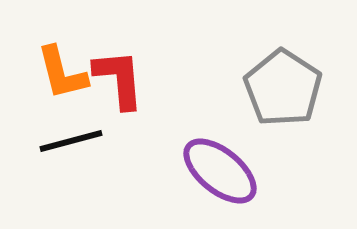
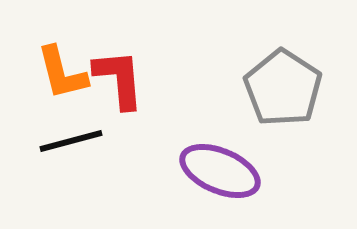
purple ellipse: rotated 16 degrees counterclockwise
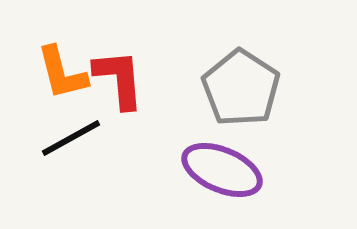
gray pentagon: moved 42 px left
black line: moved 3 px up; rotated 14 degrees counterclockwise
purple ellipse: moved 2 px right, 1 px up
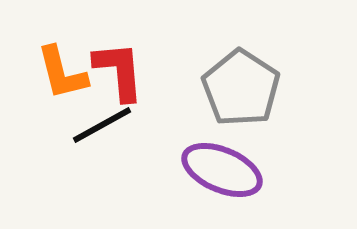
red L-shape: moved 8 px up
black line: moved 31 px right, 13 px up
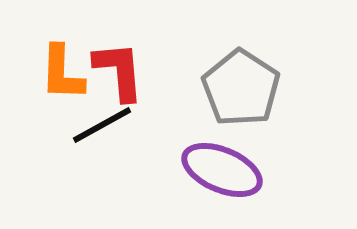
orange L-shape: rotated 16 degrees clockwise
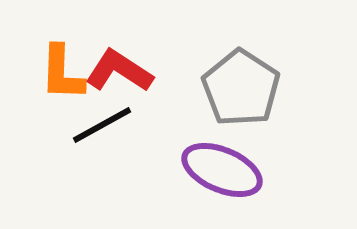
red L-shape: rotated 52 degrees counterclockwise
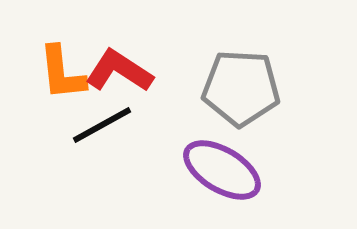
orange L-shape: rotated 8 degrees counterclockwise
gray pentagon: rotated 30 degrees counterclockwise
purple ellipse: rotated 8 degrees clockwise
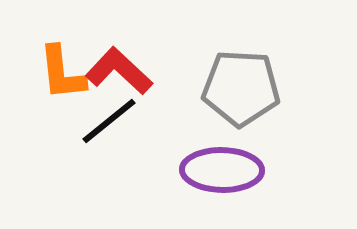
red L-shape: rotated 10 degrees clockwise
black line: moved 7 px right, 4 px up; rotated 10 degrees counterclockwise
purple ellipse: rotated 30 degrees counterclockwise
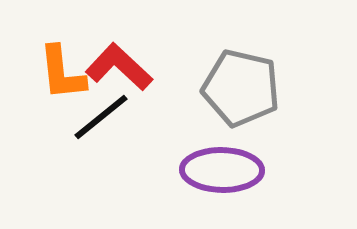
red L-shape: moved 4 px up
gray pentagon: rotated 10 degrees clockwise
black line: moved 8 px left, 4 px up
